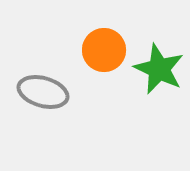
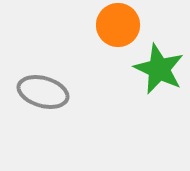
orange circle: moved 14 px right, 25 px up
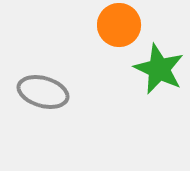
orange circle: moved 1 px right
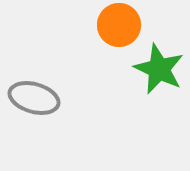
gray ellipse: moved 9 px left, 6 px down
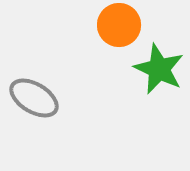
gray ellipse: rotated 15 degrees clockwise
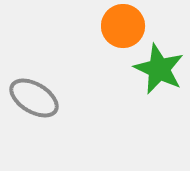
orange circle: moved 4 px right, 1 px down
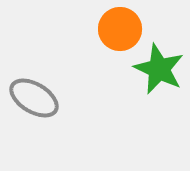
orange circle: moved 3 px left, 3 px down
